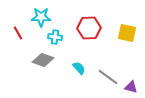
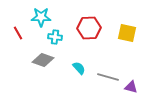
gray line: rotated 20 degrees counterclockwise
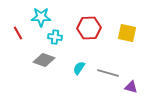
gray diamond: moved 1 px right
cyan semicircle: rotated 104 degrees counterclockwise
gray line: moved 4 px up
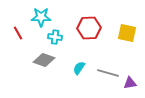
purple triangle: moved 1 px left, 4 px up; rotated 24 degrees counterclockwise
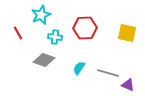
cyan star: moved 2 px up; rotated 24 degrees counterclockwise
red hexagon: moved 4 px left
purple triangle: moved 2 px left, 2 px down; rotated 32 degrees clockwise
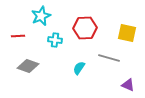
cyan star: moved 1 px down
red line: moved 3 px down; rotated 64 degrees counterclockwise
cyan cross: moved 3 px down
gray diamond: moved 16 px left, 6 px down
gray line: moved 1 px right, 15 px up
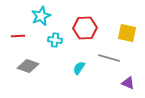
purple triangle: moved 2 px up
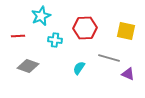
yellow square: moved 1 px left, 2 px up
purple triangle: moved 9 px up
